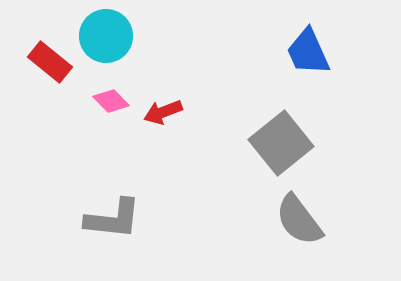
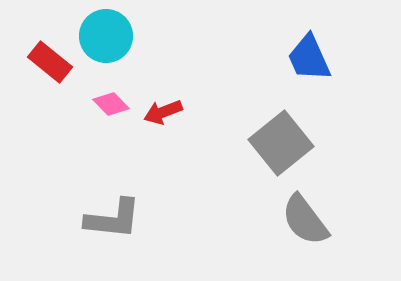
blue trapezoid: moved 1 px right, 6 px down
pink diamond: moved 3 px down
gray semicircle: moved 6 px right
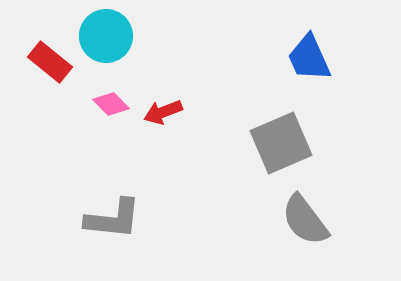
gray square: rotated 16 degrees clockwise
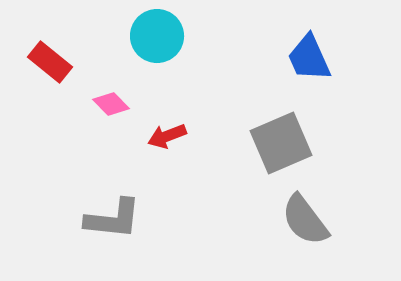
cyan circle: moved 51 px right
red arrow: moved 4 px right, 24 px down
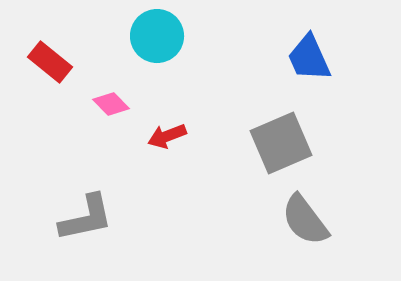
gray L-shape: moved 27 px left, 1 px up; rotated 18 degrees counterclockwise
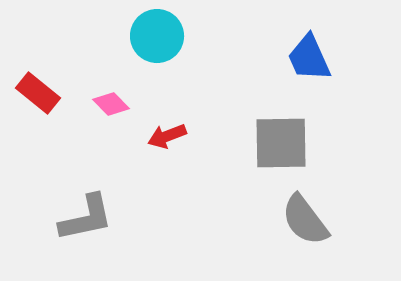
red rectangle: moved 12 px left, 31 px down
gray square: rotated 22 degrees clockwise
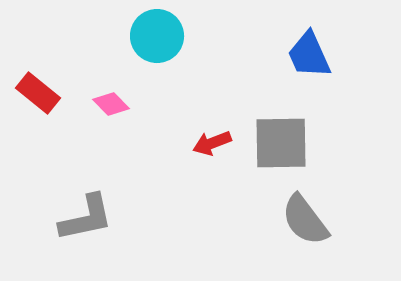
blue trapezoid: moved 3 px up
red arrow: moved 45 px right, 7 px down
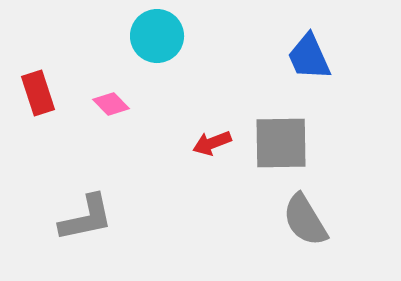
blue trapezoid: moved 2 px down
red rectangle: rotated 33 degrees clockwise
gray semicircle: rotated 6 degrees clockwise
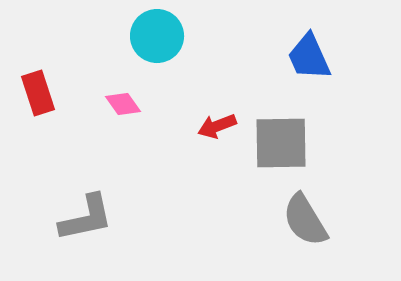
pink diamond: moved 12 px right; rotated 9 degrees clockwise
red arrow: moved 5 px right, 17 px up
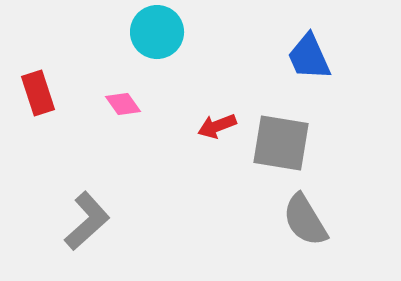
cyan circle: moved 4 px up
gray square: rotated 10 degrees clockwise
gray L-shape: moved 1 px right, 3 px down; rotated 30 degrees counterclockwise
